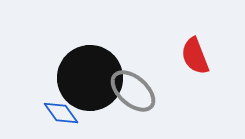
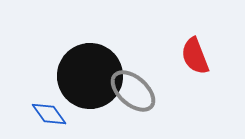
black circle: moved 2 px up
blue diamond: moved 12 px left, 1 px down
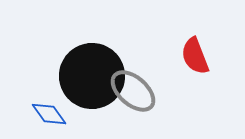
black circle: moved 2 px right
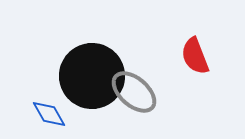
gray ellipse: moved 1 px right, 1 px down
blue diamond: rotated 6 degrees clockwise
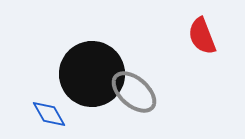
red semicircle: moved 7 px right, 20 px up
black circle: moved 2 px up
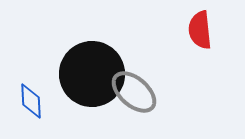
red semicircle: moved 2 px left, 6 px up; rotated 15 degrees clockwise
blue diamond: moved 18 px left, 13 px up; rotated 27 degrees clockwise
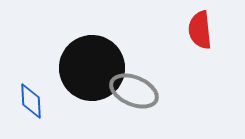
black circle: moved 6 px up
gray ellipse: moved 1 px up; rotated 18 degrees counterclockwise
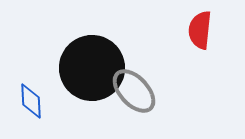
red semicircle: rotated 12 degrees clockwise
gray ellipse: rotated 24 degrees clockwise
